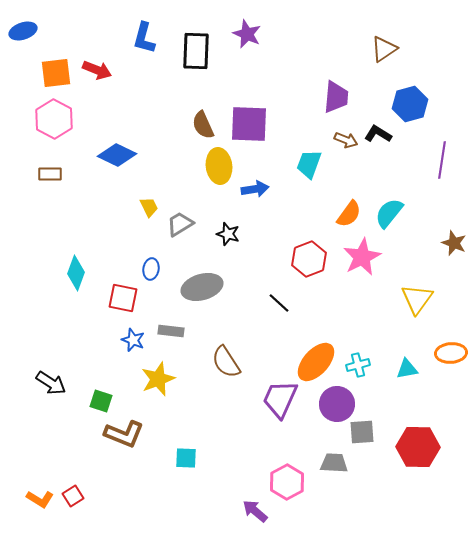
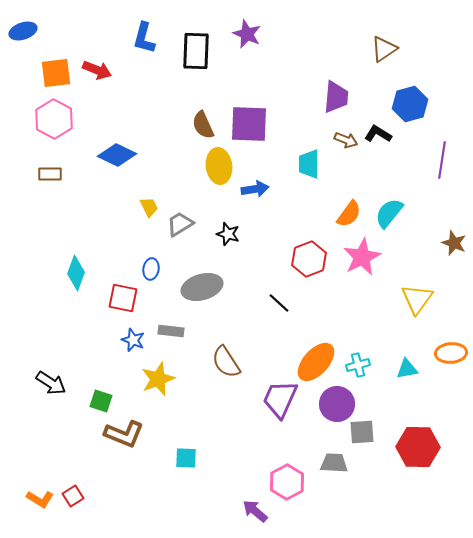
cyan trapezoid at (309, 164): rotated 20 degrees counterclockwise
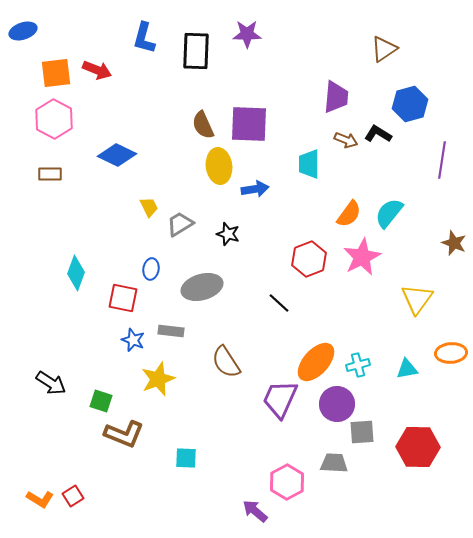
purple star at (247, 34): rotated 24 degrees counterclockwise
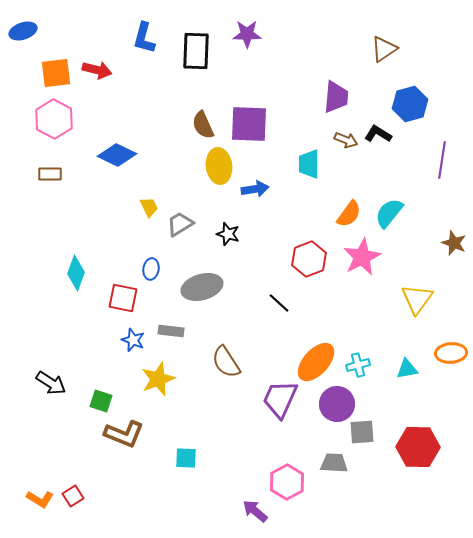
red arrow at (97, 70): rotated 8 degrees counterclockwise
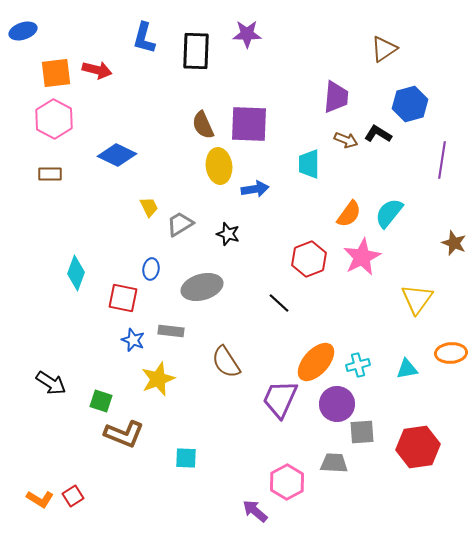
red hexagon at (418, 447): rotated 9 degrees counterclockwise
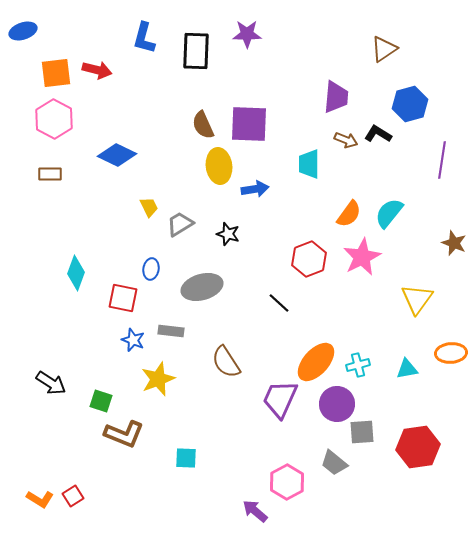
gray trapezoid at (334, 463): rotated 144 degrees counterclockwise
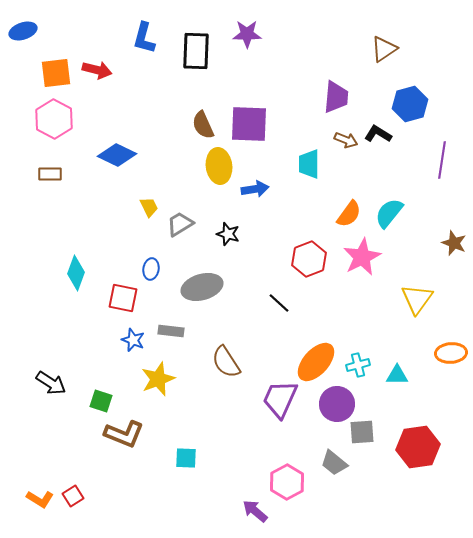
cyan triangle at (407, 369): moved 10 px left, 6 px down; rotated 10 degrees clockwise
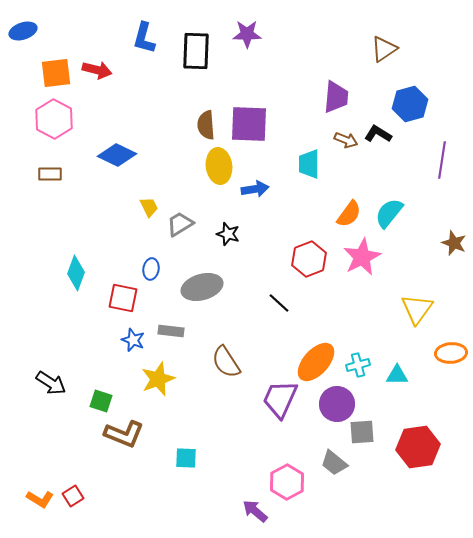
brown semicircle at (203, 125): moved 3 px right; rotated 20 degrees clockwise
yellow triangle at (417, 299): moved 10 px down
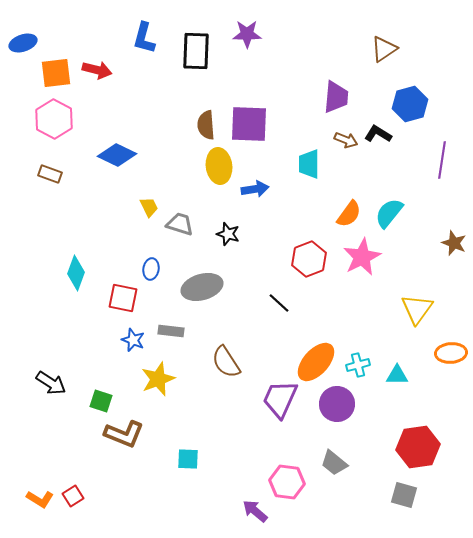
blue ellipse at (23, 31): moved 12 px down
brown rectangle at (50, 174): rotated 20 degrees clockwise
gray trapezoid at (180, 224): rotated 48 degrees clockwise
gray square at (362, 432): moved 42 px right, 63 px down; rotated 20 degrees clockwise
cyan square at (186, 458): moved 2 px right, 1 px down
pink hexagon at (287, 482): rotated 24 degrees counterclockwise
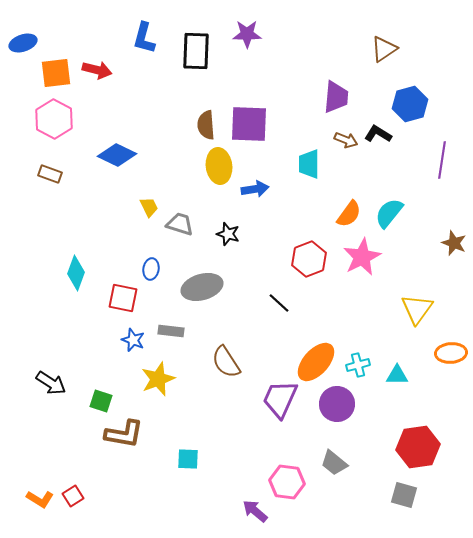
brown L-shape at (124, 434): rotated 12 degrees counterclockwise
